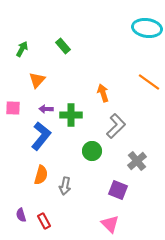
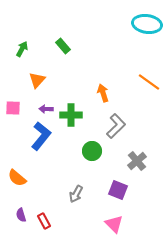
cyan ellipse: moved 4 px up
orange semicircle: moved 24 px left, 3 px down; rotated 114 degrees clockwise
gray arrow: moved 11 px right, 8 px down; rotated 18 degrees clockwise
pink triangle: moved 4 px right
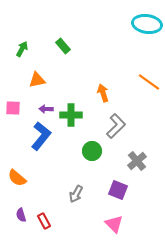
orange triangle: rotated 36 degrees clockwise
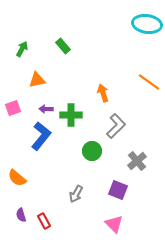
pink square: rotated 21 degrees counterclockwise
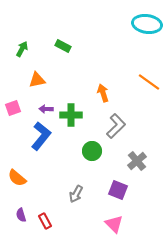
green rectangle: rotated 21 degrees counterclockwise
red rectangle: moved 1 px right
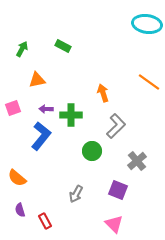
purple semicircle: moved 1 px left, 5 px up
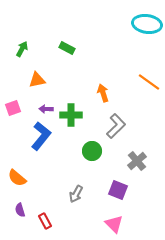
green rectangle: moved 4 px right, 2 px down
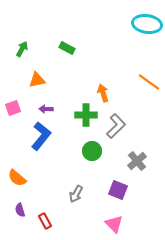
green cross: moved 15 px right
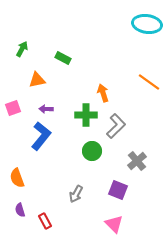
green rectangle: moved 4 px left, 10 px down
orange semicircle: rotated 30 degrees clockwise
